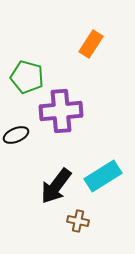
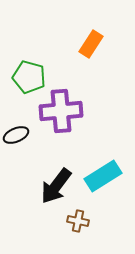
green pentagon: moved 2 px right
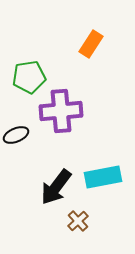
green pentagon: rotated 24 degrees counterclockwise
cyan rectangle: moved 1 px down; rotated 21 degrees clockwise
black arrow: moved 1 px down
brown cross: rotated 35 degrees clockwise
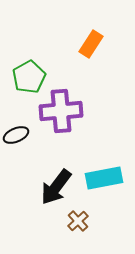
green pentagon: rotated 20 degrees counterclockwise
cyan rectangle: moved 1 px right, 1 px down
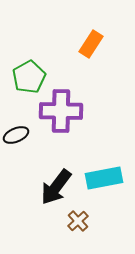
purple cross: rotated 6 degrees clockwise
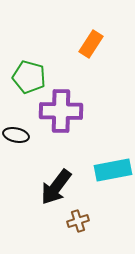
green pentagon: rotated 28 degrees counterclockwise
black ellipse: rotated 35 degrees clockwise
cyan rectangle: moved 9 px right, 8 px up
brown cross: rotated 25 degrees clockwise
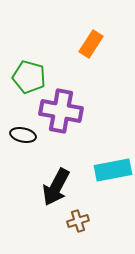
purple cross: rotated 9 degrees clockwise
black ellipse: moved 7 px right
black arrow: rotated 9 degrees counterclockwise
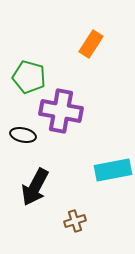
black arrow: moved 21 px left
brown cross: moved 3 px left
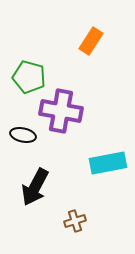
orange rectangle: moved 3 px up
cyan rectangle: moved 5 px left, 7 px up
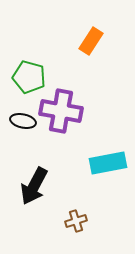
black ellipse: moved 14 px up
black arrow: moved 1 px left, 1 px up
brown cross: moved 1 px right
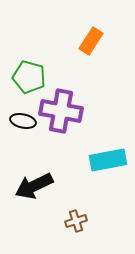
cyan rectangle: moved 3 px up
black arrow: rotated 36 degrees clockwise
